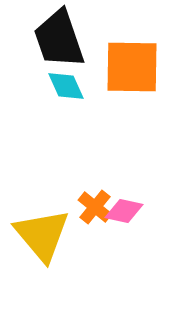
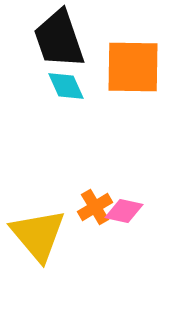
orange square: moved 1 px right
orange cross: rotated 20 degrees clockwise
yellow triangle: moved 4 px left
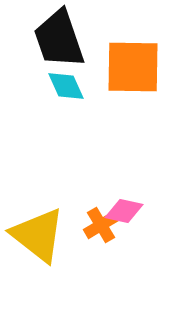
orange cross: moved 6 px right, 18 px down
yellow triangle: rotated 12 degrees counterclockwise
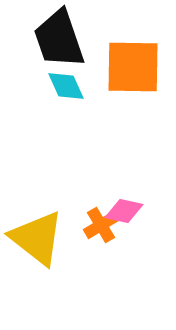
yellow triangle: moved 1 px left, 3 px down
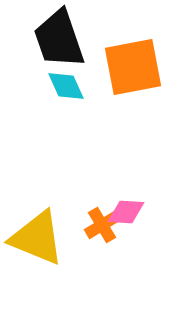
orange square: rotated 12 degrees counterclockwise
pink diamond: moved 2 px right, 1 px down; rotated 9 degrees counterclockwise
orange cross: moved 1 px right
yellow triangle: rotated 16 degrees counterclockwise
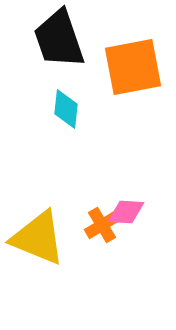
cyan diamond: moved 23 px down; rotated 30 degrees clockwise
yellow triangle: moved 1 px right
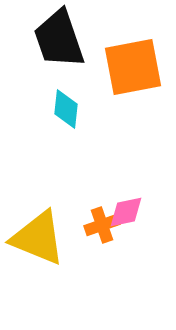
pink diamond: rotated 15 degrees counterclockwise
orange cross: rotated 12 degrees clockwise
